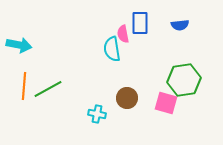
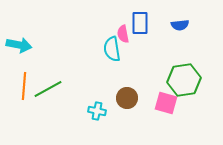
cyan cross: moved 3 px up
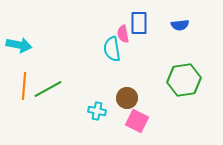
blue rectangle: moved 1 px left
pink square: moved 29 px left, 18 px down; rotated 10 degrees clockwise
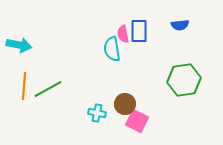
blue rectangle: moved 8 px down
brown circle: moved 2 px left, 6 px down
cyan cross: moved 2 px down
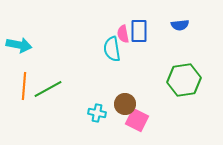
pink square: moved 1 px up
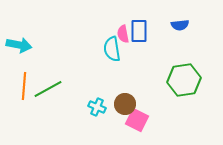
cyan cross: moved 6 px up; rotated 12 degrees clockwise
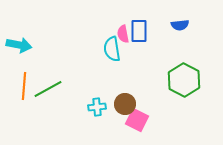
green hexagon: rotated 24 degrees counterclockwise
cyan cross: rotated 30 degrees counterclockwise
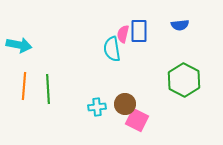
pink semicircle: rotated 24 degrees clockwise
green line: rotated 64 degrees counterclockwise
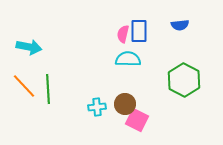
cyan arrow: moved 10 px right, 2 px down
cyan semicircle: moved 16 px right, 10 px down; rotated 100 degrees clockwise
orange line: rotated 48 degrees counterclockwise
